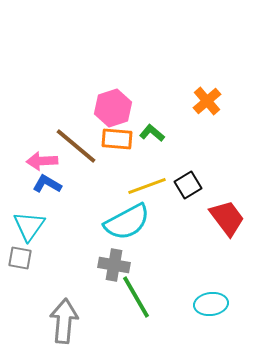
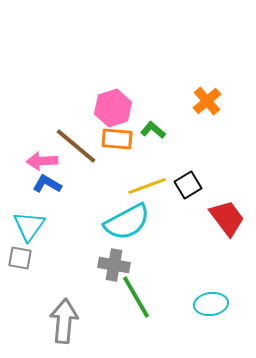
green L-shape: moved 1 px right, 3 px up
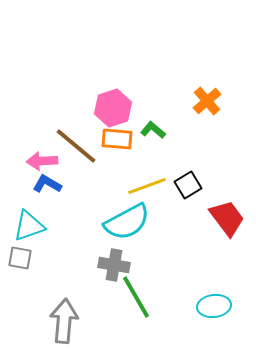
cyan triangle: rotated 36 degrees clockwise
cyan ellipse: moved 3 px right, 2 px down
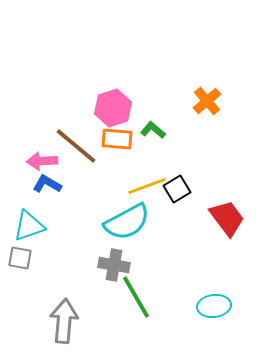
black square: moved 11 px left, 4 px down
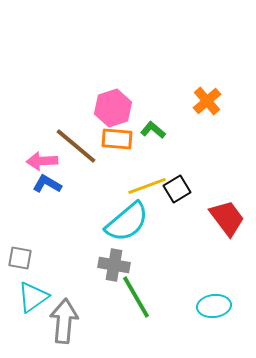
cyan semicircle: rotated 12 degrees counterclockwise
cyan triangle: moved 4 px right, 71 px down; rotated 16 degrees counterclockwise
